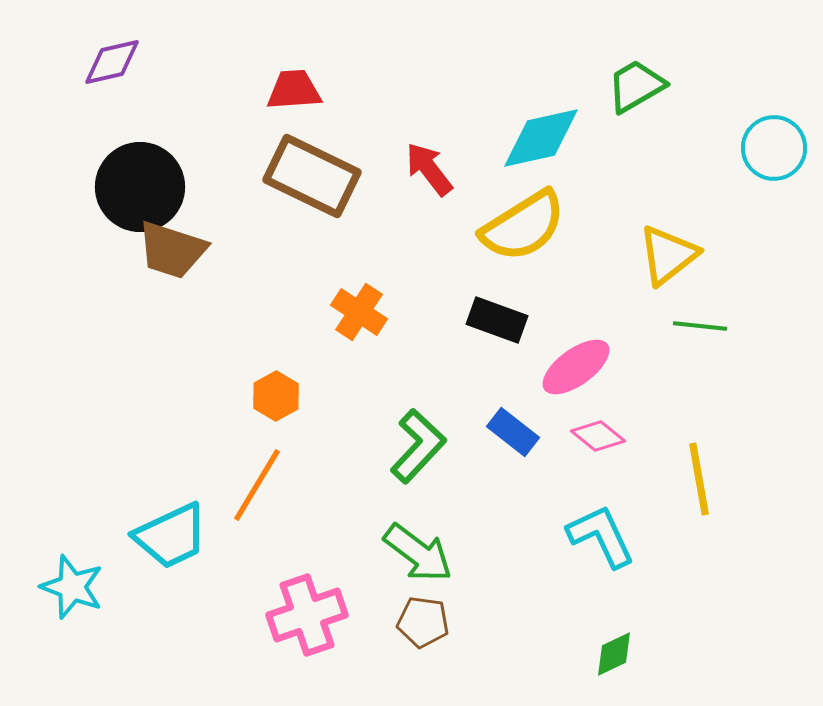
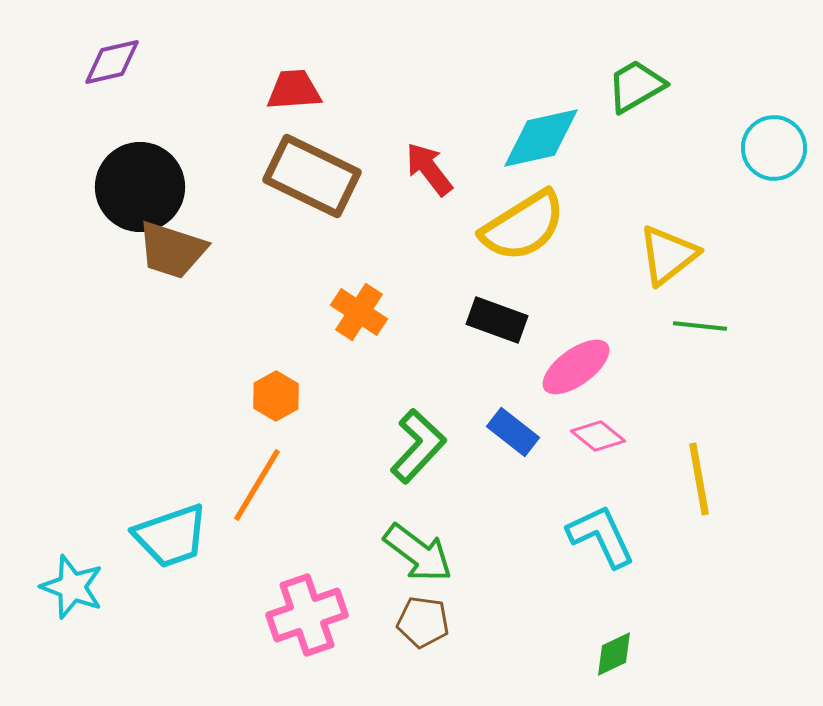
cyan trapezoid: rotated 6 degrees clockwise
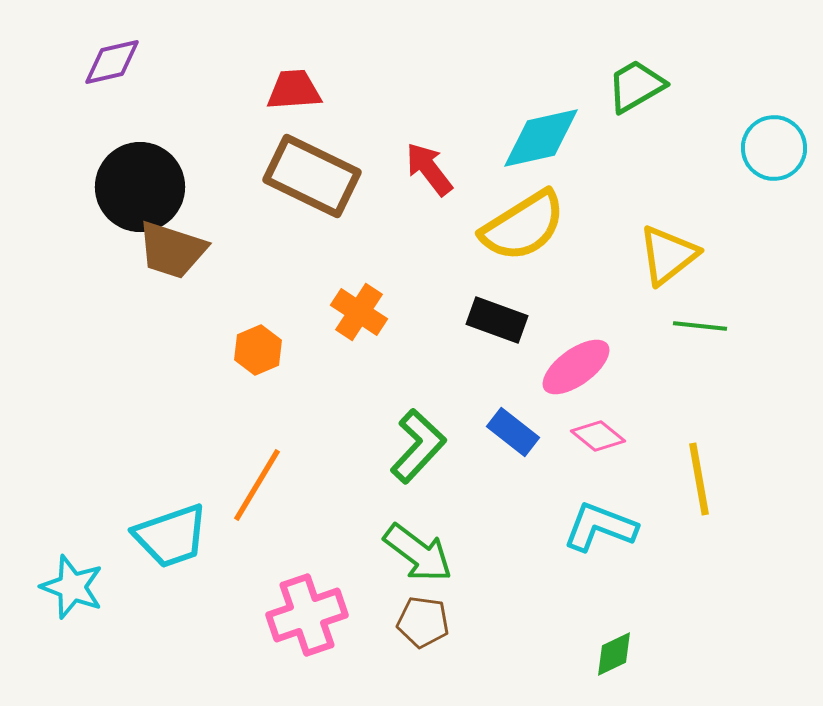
orange hexagon: moved 18 px left, 46 px up; rotated 6 degrees clockwise
cyan L-shape: moved 1 px left, 9 px up; rotated 44 degrees counterclockwise
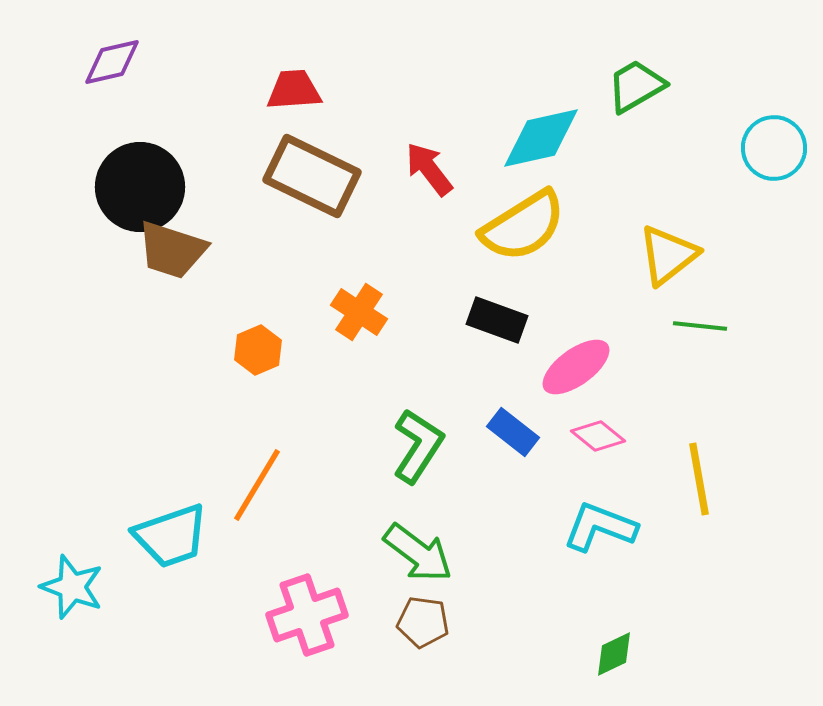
green L-shape: rotated 10 degrees counterclockwise
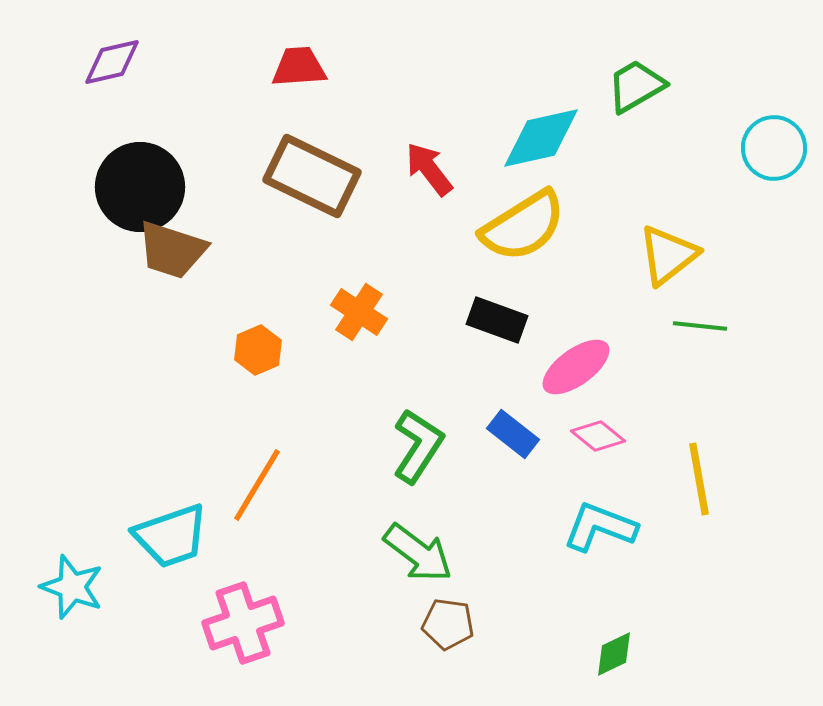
red trapezoid: moved 5 px right, 23 px up
blue rectangle: moved 2 px down
pink cross: moved 64 px left, 8 px down
brown pentagon: moved 25 px right, 2 px down
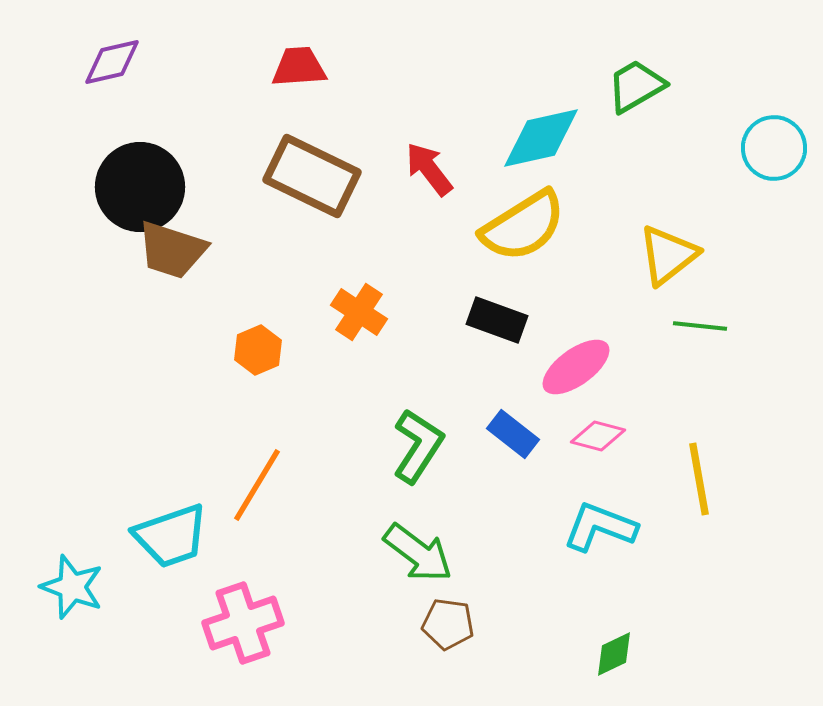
pink diamond: rotated 24 degrees counterclockwise
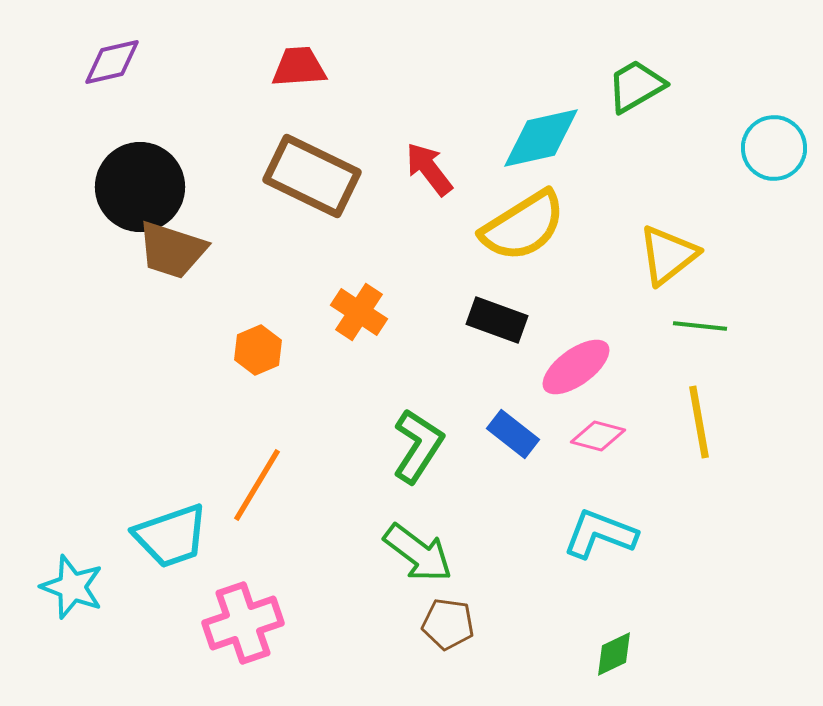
yellow line: moved 57 px up
cyan L-shape: moved 7 px down
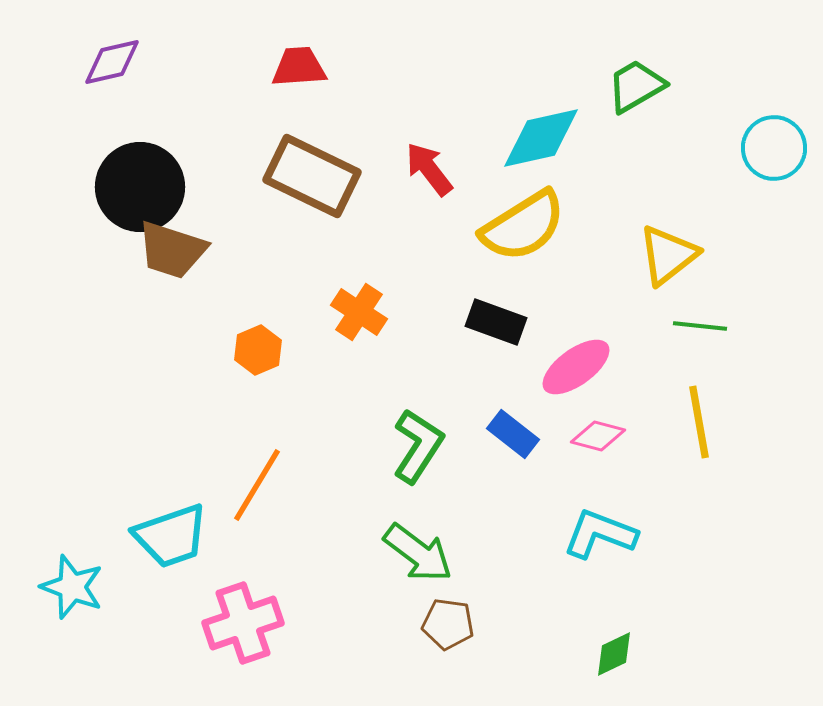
black rectangle: moved 1 px left, 2 px down
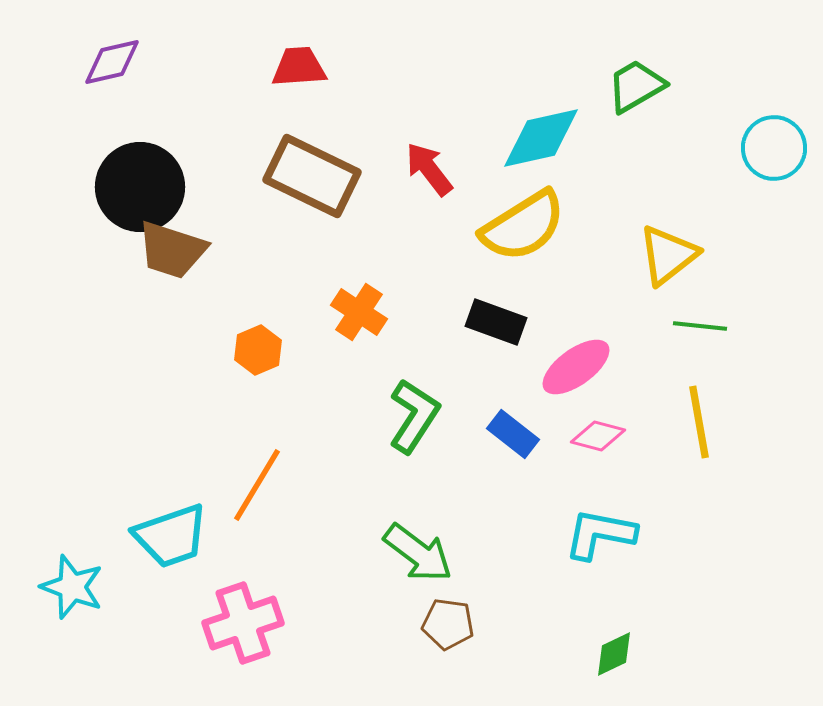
green L-shape: moved 4 px left, 30 px up
cyan L-shape: rotated 10 degrees counterclockwise
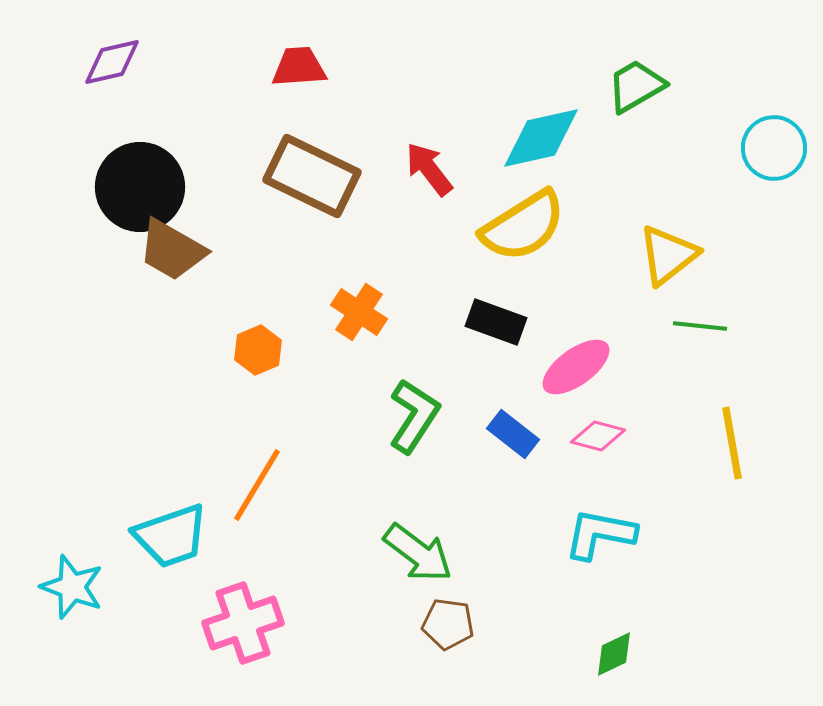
brown trapezoid: rotated 12 degrees clockwise
yellow line: moved 33 px right, 21 px down
